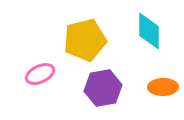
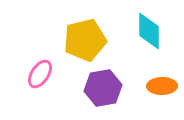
pink ellipse: rotated 32 degrees counterclockwise
orange ellipse: moved 1 px left, 1 px up
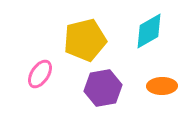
cyan diamond: rotated 60 degrees clockwise
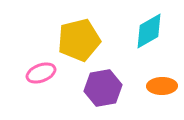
yellow pentagon: moved 6 px left
pink ellipse: moved 1 px right, 1 px up; rotated 36 degrees clockwise
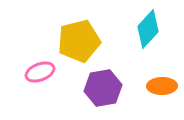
cyan diamond: moved 1 px left, 2 px up; rotated 18 degrees counterclockwise
yellow pentagon: moved 1 px down
pink ellipse: moved 1 px left, 1 px up
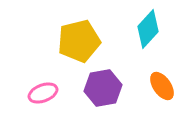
pink ellipse: moved 3 px right, 21 px down
orange ellipse: rotated 56 degrees clockwise
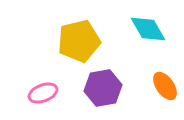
cyan diamond: rotated 72 degrees counterclockwise
orange ellipse: moved 3 px right
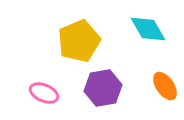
yellow pentagon: rotated 9 degrees counterclockwise
pink ellipse: moved 1 px right; rotated 44 degrees clockwise
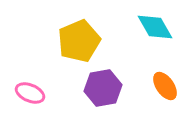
cyan diamond: moved 7 px right, 2 px up
pink ellipse: moved 14 px left
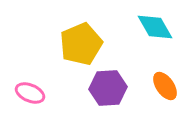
yellow pentagon: moved 2 px right, 3 px down
purple hexagon: moved 5 px right; rotated 6 degrees clockwise
